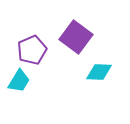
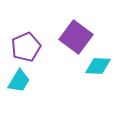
purple pentagon: moved 6 px left, 3 px up
cyan diamond: moved 1 px left, 6 px up
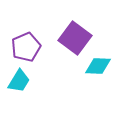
purple square: moved 1 px left, 1 px down
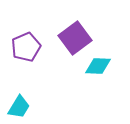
purple square: rotated 16 degrees clockwise
cyan trapezoid: moved 26 px down
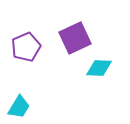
purple square: rotated 12 degrees clockwise
cyan diamond: moved 1 px right, 2 px down
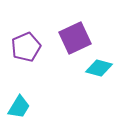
cyan diamond: rotated 12 degrees clockwise
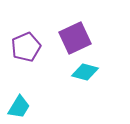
cyan diamond: moved 14 px left, 4 px down
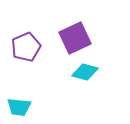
cyan trapezoid: rotated 65 degrees clockwise
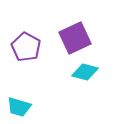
purple pentagon: rotated 20 degrees counterclockwise
cyan trapezoid: rotated 10 degrees clockwise
